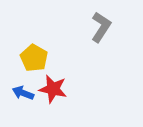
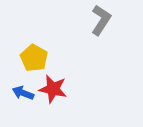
gray L-shape: moved 7 px up
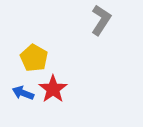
red star: rotated 24 degrees clockwise
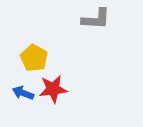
gray L-shape: moved 5 px left, 1 px up; rotated 60 degrees clockwise
red star: rotated 28 degrees clockwise
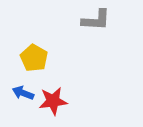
gray L-shape: moved 1 px down
red star: moved 12 px down
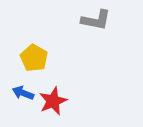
gray L-shape: rotated 8 degrees clockwise
red star: rotated 16 degrees counterclockwise
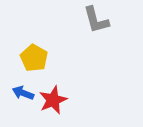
gray L-shape: rotated 64 degrees clockwise
red star: moved 1 px up
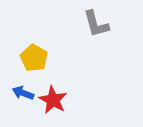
gray L-shape: moved 4 px down
red star: rotated 20 degrees counterclockwise
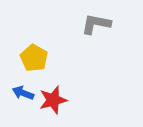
gray L-shape: rotated 116 degrees clockwise
red star: rotated 28 degrees clockwise
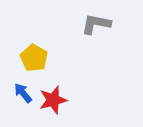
blue arrow: rotated 30 degrees clockwise
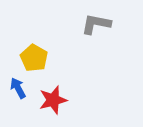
blue arrow: moved 5 px left, 5 px up; rotated 10 degrees clockwise
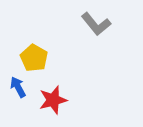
gray L-shape: rotated 140 degrees counterclockwise
blue arrow: moved 1 px up
